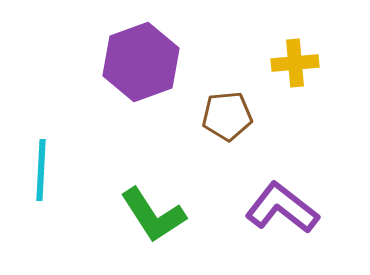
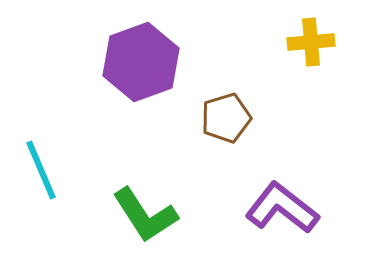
yellow cross: moved 16 px right, 21 px up
brown pentagon: moved 1 px left, 2 px down; rotated 12 degrees counterclockwise
cyan line: rotated 26 degrees counterclockwise
green L-shape: moved 8 px left
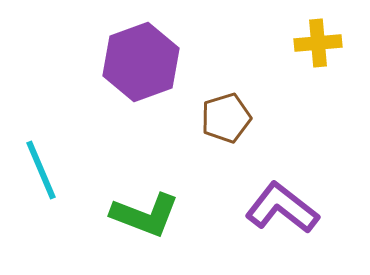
yellow cross: moved 7 px right, 1 px down
green L-shape: rotated 36 degrees counterclockwise
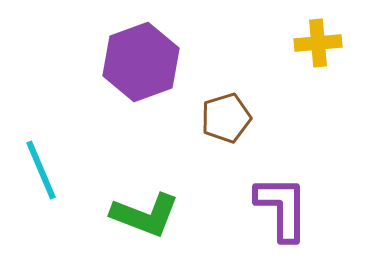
purple L-shape: rotated 52 degrees clockwise
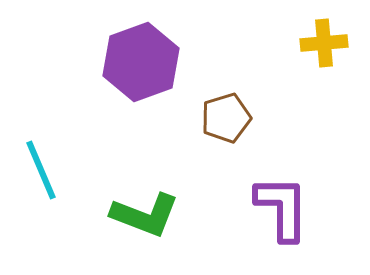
yellow cross: moved 6 px right
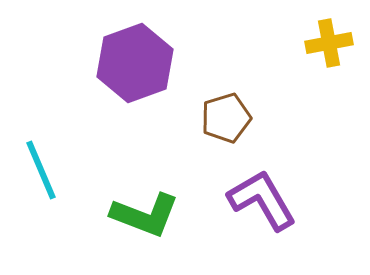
yellow cross: moved 5 px right; rotated 6 degrees counterclockwise
purple hexagon: moved 6 px left, 1 px down
purple L-shape: moved 20 px left, 8 px up; rotated 30 degrees counterclockwise
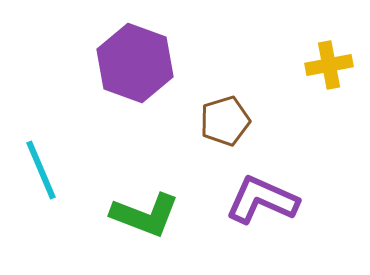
yellow cross: moved 22 px down
purple hexagon: rotated 20 degrees counterclockwise
brown pentagon: moved 1 px left, 3 px down
purple L-shape: rotated 36 degrees counterclockwise
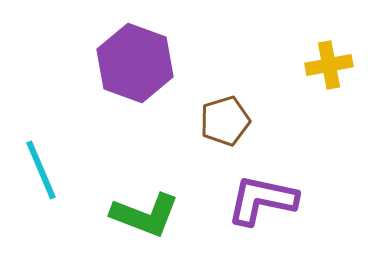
purple L-shape: rotated 12 degrees counterclockwise
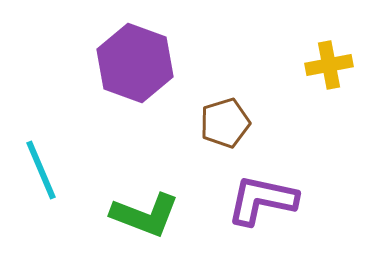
brown pentagon: moved 2 px down
